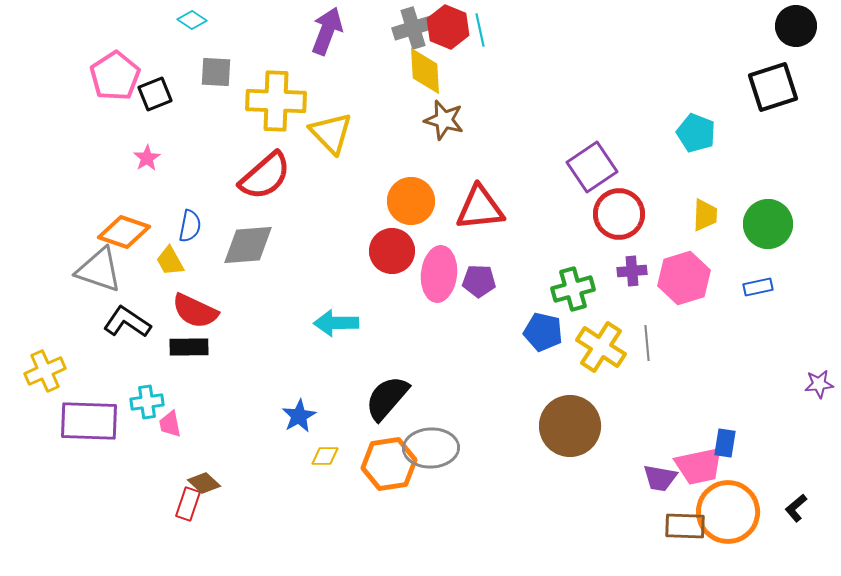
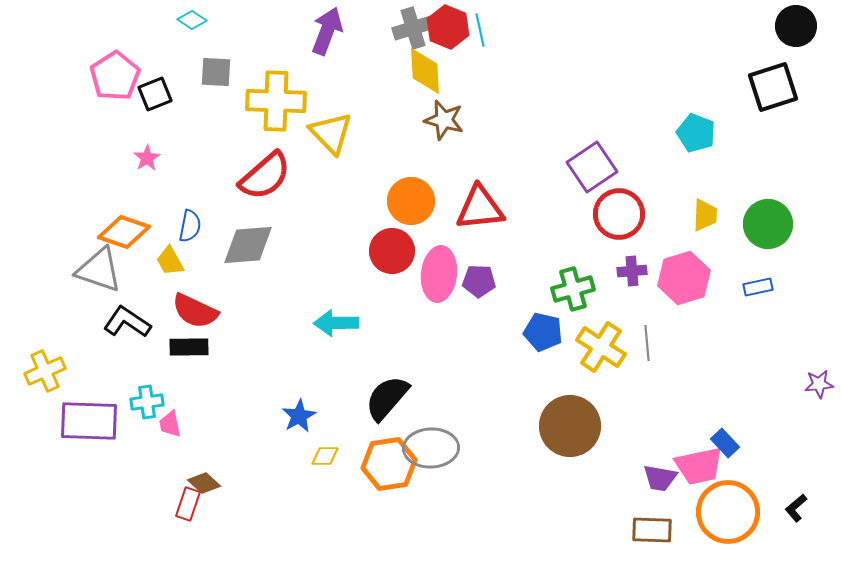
blue rectangle at (725, 443): rotated 52 degrees counterclockwise
brown rectangle at (685, 526): moved 33 px left, 4 px down
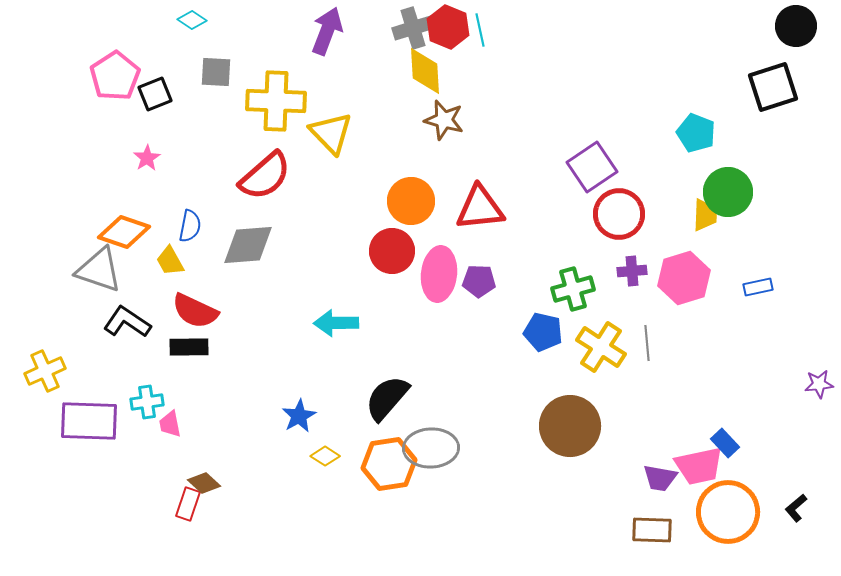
green circle at (768, 224): moved 40 px left, 32 px up
yellow diamond at (325, 456): rotated 32 degrees clockwise
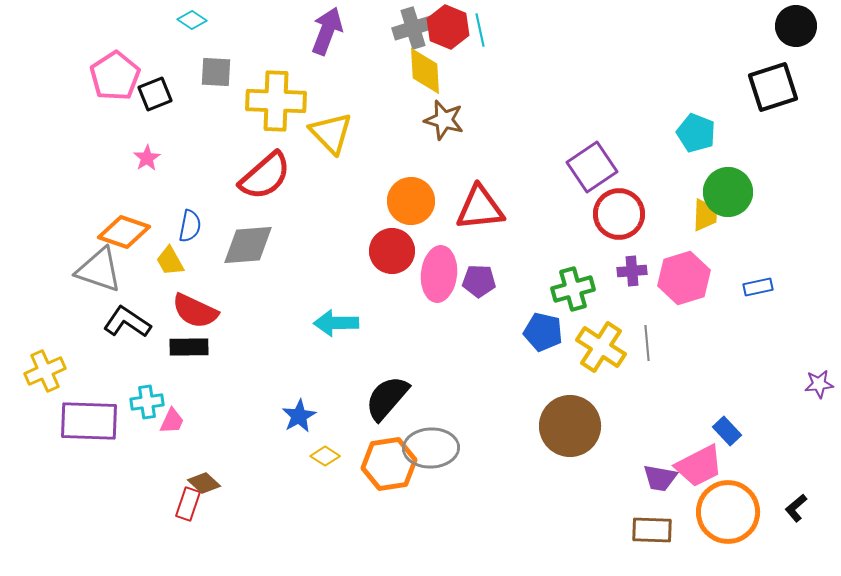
pink trapezoid at (170, 424): moved 2 px right, 3 px up; rotated 144 degrees counterclockwise
blue rectangle at (725, 443): moved 2 px right, 12 px up
pink trapezoid at (699, 466): rotated 15 degrees counterclockwise
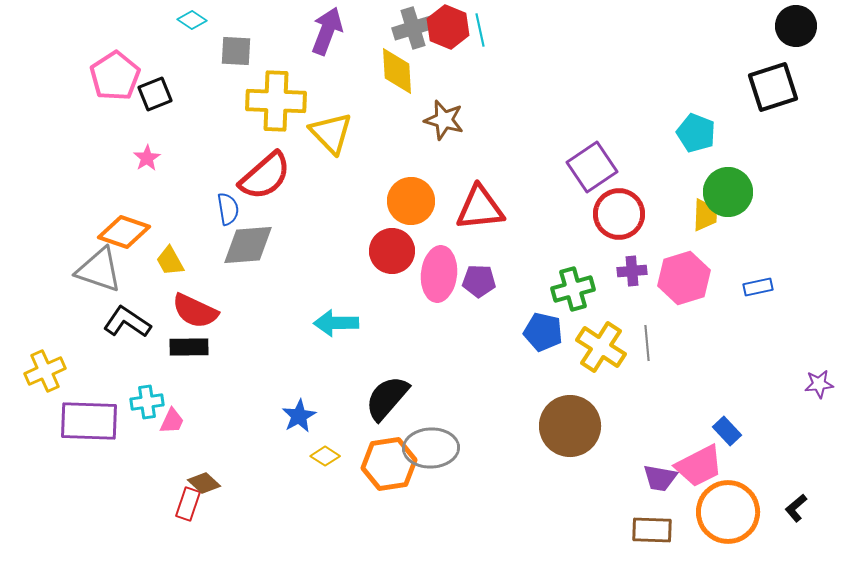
yellow diamond at (425, 71): moved 28 px left
gray square at (216, 72): moved 20 px right, 21 px up
blue semicircle at (190, 226): moved 38 px right, 17 px up; rotated 20 degrees counterclockwise
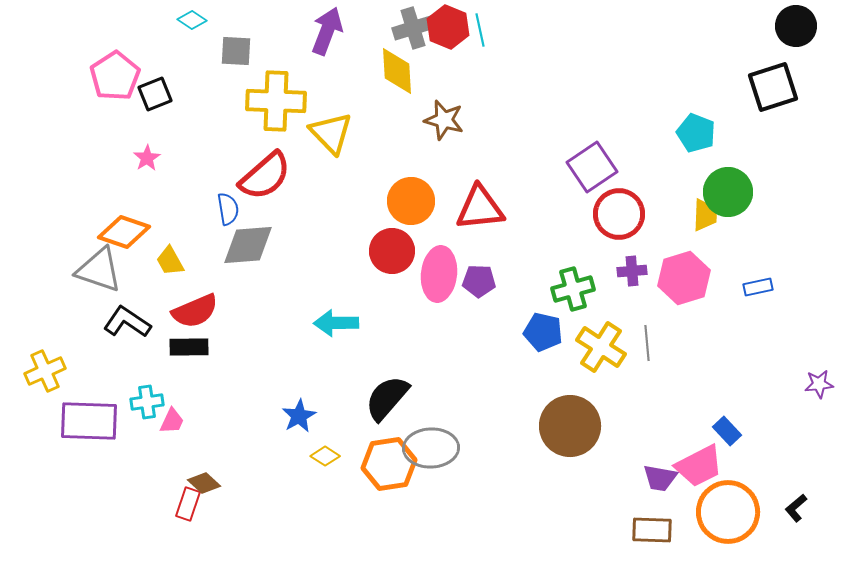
red semicircle at (195, 311): rotated 48 degrees counterclockwise
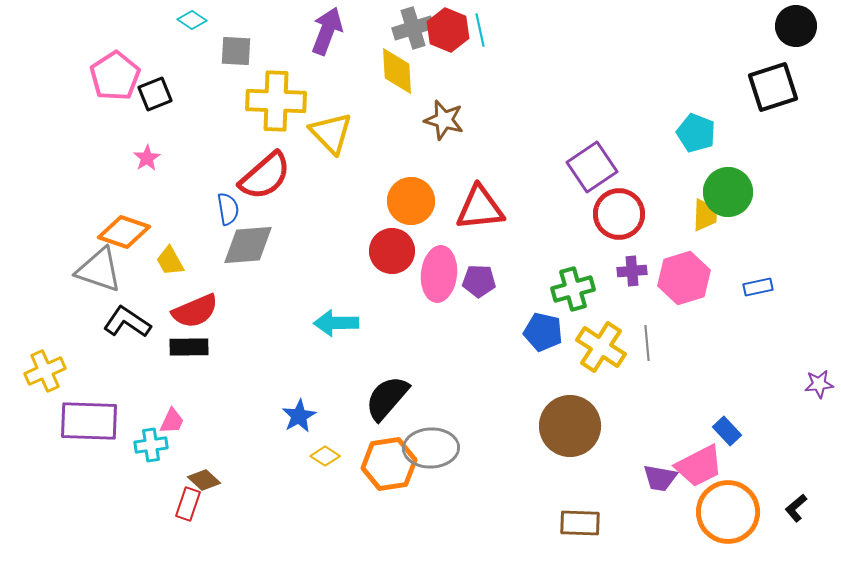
red hexagon at (448, 27): moved 3 px down
cyan cross at (147, 402): moved 4 px right, 43 px down
brown diamond at (204, 483): moved 3 px up
brown rectangle at (652, 530): moved 72 px left, 7 px up
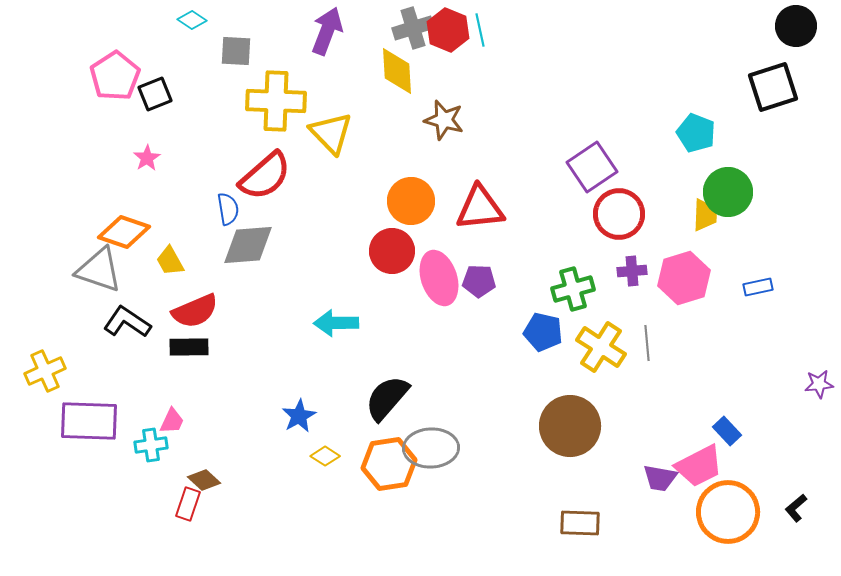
pink ellipse at (439, 274): moved 4 px down; rotated 24 degrees counterclockwise
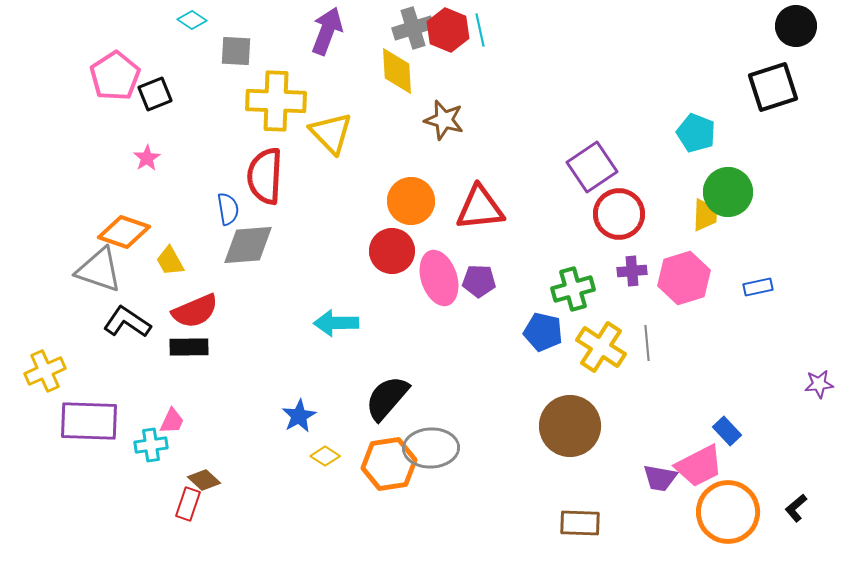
red semicircle at (265, 176): rotated 134 degrees clockwise
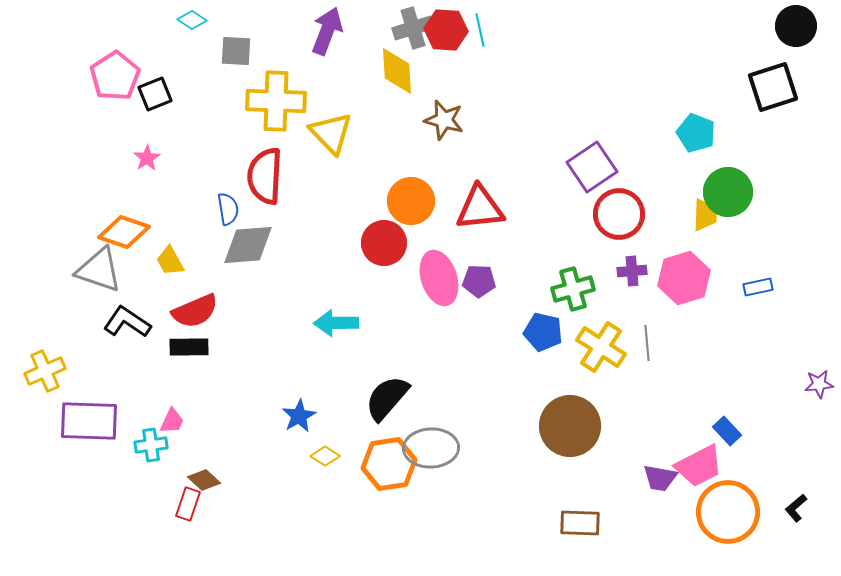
red hexagon at (448, 30): moved 2 px left; rotated 18 degrees counterclockwise
red circle at (392, 251): moved 8 px left, 8 px up
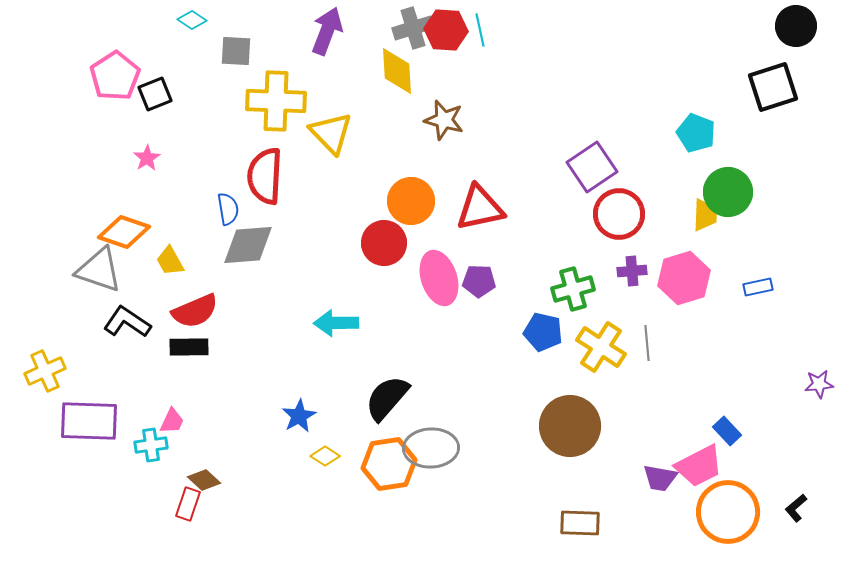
red triangle at (480, 208): rotated 6 degrees counterclockwise
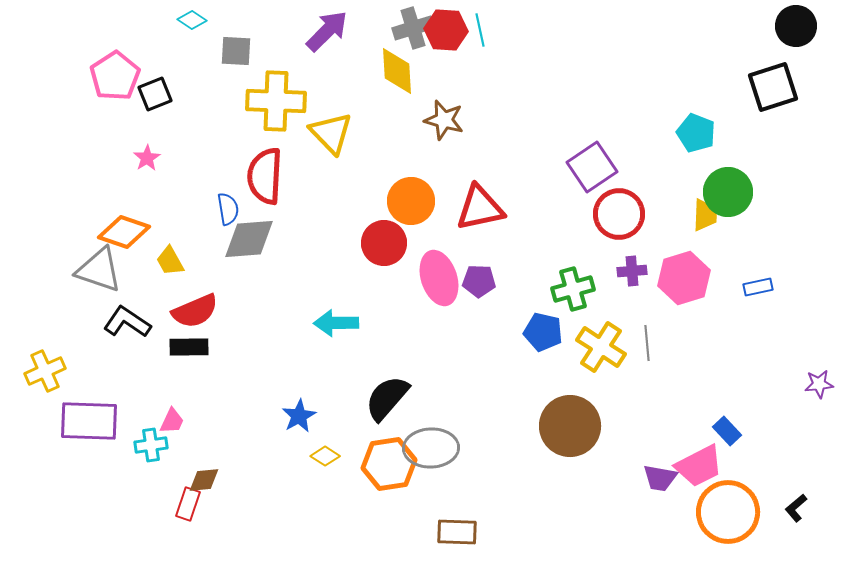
purple arrow at (327, 31): rotated 24 degrees clockwise
gray diamond at (248, 245): moved 1 px right, 6 px up
brown diamond at (204, 480): rotated 48 degrees counterclockwise
brown rectangle at (580, 523): moved 123 px left, 9 px down
